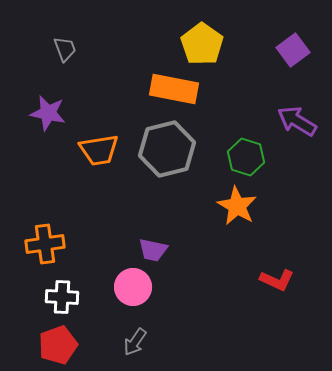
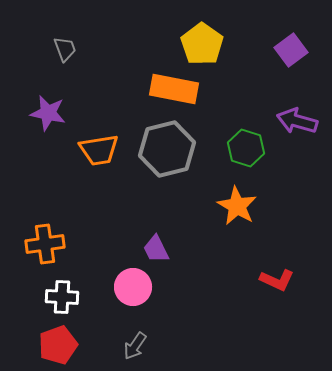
purple square: moved 2 px left
purple arrow: rotated 15 degrees counterclockwise
green hexagon: moved 9 px up
purple trapezoid: moved 3 px right, 1 px up; rotated 52 degrees clockwise
gray arrow: moved 4 px down
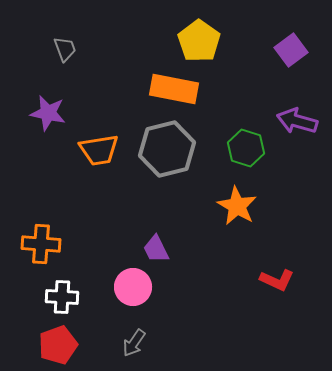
yellow pentagon: moved 3 px left, 3 px up
orange cross: moved 4 px left; rotated 12 degrees clockwise
gray arrow: moved 1 px left, 3 px up
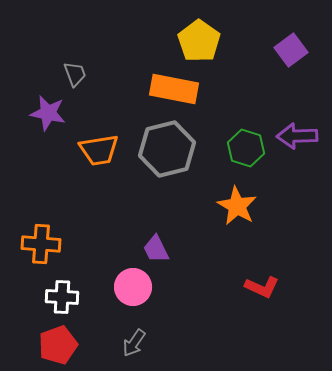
gray trapezoid: moved 10 px right, 25 px down
purple arrow: moved 15 px down; rotated 18 degrees counterclockwise
red L-shape: moved 15 px left, 7 px down
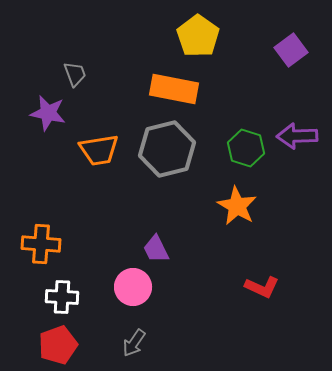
yellow pentagon: moved 1 px left, 5 px up
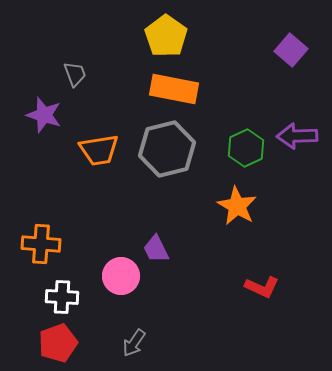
yellow pentagon: moved 32 px left
purple square: rotated 12 degrees counterclockwise
purple star: moved 4 px left, 2 px down; rotated 6 degrees clockwise
green hexagon: rotated 18 degrees clockwise
pink circle: moved 12 px left, 11 px up
red pentagon: moved 2 px up
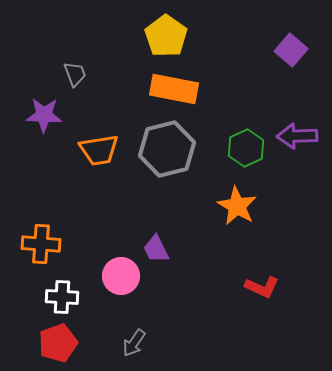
purple star: rotated 15 degrees counterclockwise
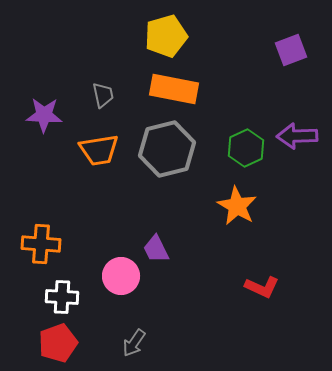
yellow pentagon: rotated 21 degrees clockwise
purple square: rotated 28 degrees clockwise
gray trapezoid: moved 28 px right, 21 px down; rotated 8 degrees clockwise
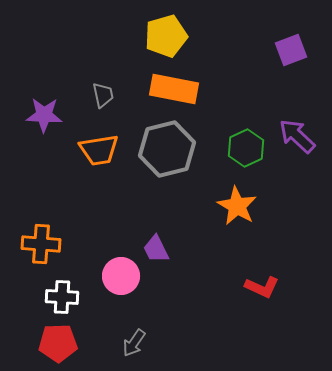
purple arrow: rotated 45 degrees clockwise
red pentagon: rotated 18 degrees clockwise
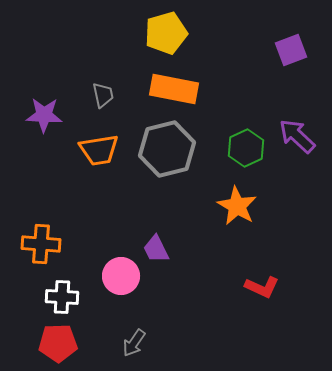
yellow pentagon: moved 3 px up
